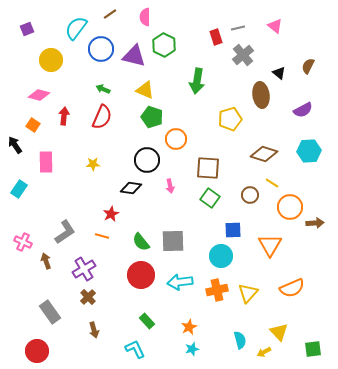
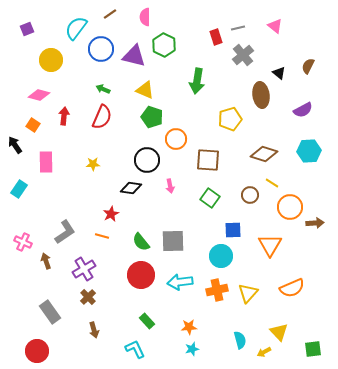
brown square at (208, 168): moved 8 px up
orange star at (189, 327): rotated 21 degrees clockwise
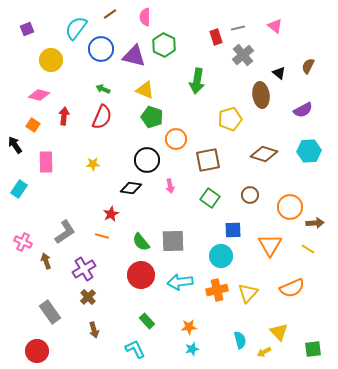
brown square at (208, 160): rotated 15 degrees counterclockwise
yellow line at (272, 183): moved 36 px right, 66 px down
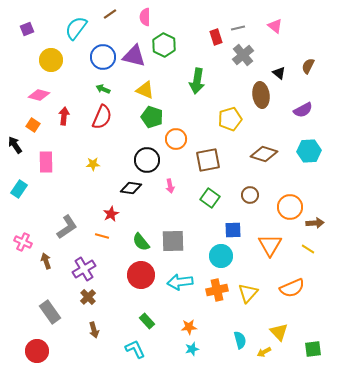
blue circle at (101, 49): moved 2 px right, 8 px down
gray L-shape at (65, 232): moved 2 px right, 5 px up
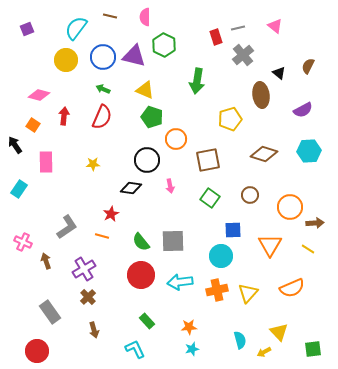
brown line at (110, 14): moved 2 px down; rotated 48 degrees clockwise
yellow circle at (51, 60): moved 15 px right
